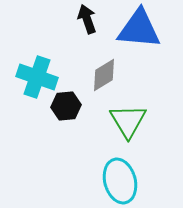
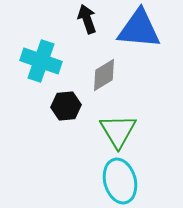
cyan cross: moved 4 px right, 16 px up
green triangle: moved 10 px left, 10 px down
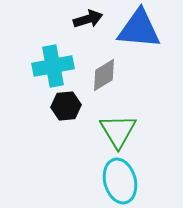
black arrow: moved 1 px right; rotated 92 degrees clockwise
cyan cross: moved 12 px right, 5 px down; rotated 30 degrees counterclockwise
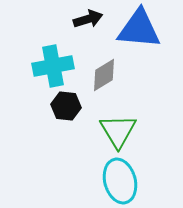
black hexagon: rotated 12 degrees clockwise
